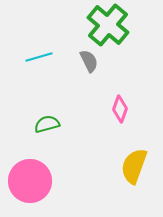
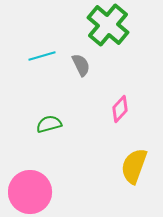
cyan line: moved 3 px right, 1 px up
gray semicircle: moved 8 px left, 4 px down
pink diamond: rotated 24 degrees clockwise
green semicircle: moved 2 px right
pink circle: moved 11 px down
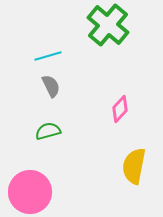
cyan line: moved 6 px right
gray semicircle: moved 30 px left, 21 px down
green semicircle: moved 1 px left, 7 px down
yellow semicircle: rotated 9 degrees counterclockwise
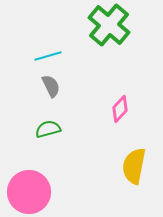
green cross: moved 1 px right
green semicircle: moved 2 px up
pink circle: moved 1 px left
